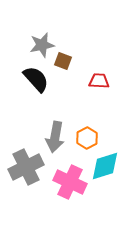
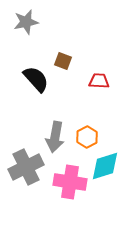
gray star: moved 16 px left, 23 px up
orange hexagon: moved 1 px up
pink cross: rotated 16 degrees counterclockwise
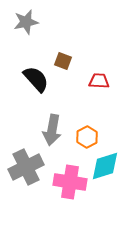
gray arrow: moved 3 px left, 7 px up
